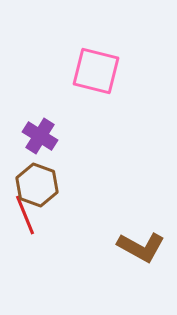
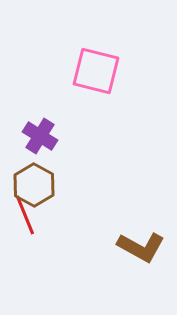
brown hexagon: moved 3 px left; rotated 9 degrees clockwise
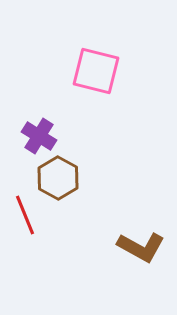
purple cross: moved 1 px left
brown hexagon: moved 24 px right, 7 px up
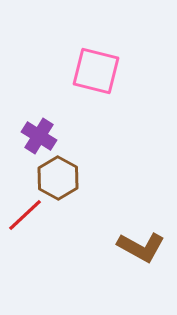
red line: rotated 69 degrees clockwise
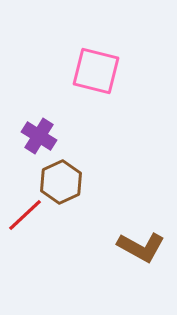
brown hexagon: moved 3 px right, 4 px down; rotated 6 degrees clockwise
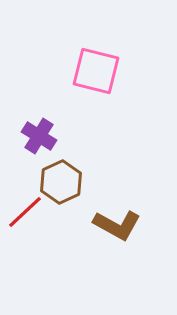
red line: moved 3 px up
brown L-shape: moved 24 px left, 22 px up
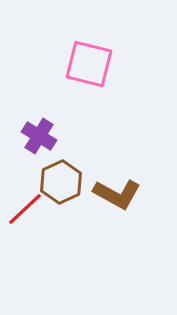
pink square: moved 7 px left, 7 px up
red line: moved 3 px up
brown L-shape: moved 31 px up
